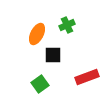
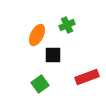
orange ellipse: moved 1 px down
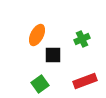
green cross: moved 15 px right, 14 px down
red rectangle: moved 2 px left, 4 px down
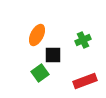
green cross: moved 1 px right, 1 px down
green square: moved 11 px up
